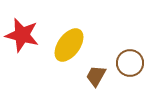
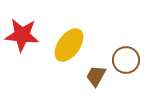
red star: rotated 8 degrees counterclockwise
brown circle: moved 4 px left, 3 px up
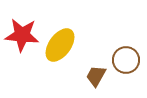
yellow ellipse: moved 9 px left
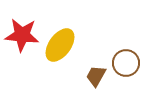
brown circle: moved 3 px down
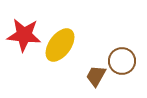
red star: moved 2 px right
brown circle: moved 4 px left, 2 px up
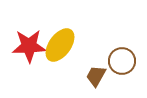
red star: moved 5 px right, 11 px down; rotated 8 degrees counterclockwise
